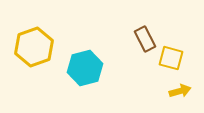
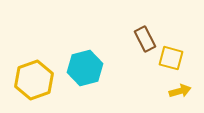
yellow hexagon: moved 33 px down
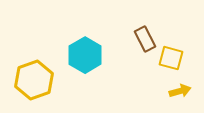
cyan hexagon: moved 13 px up; rotated 16 degrees counterclockwise
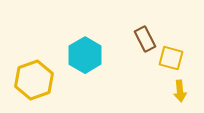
yellow arrow: rotated 100 degrees clockwise
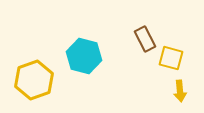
cyan hexagon: moved 1 px left, 1 px down; rotated 16 degrees counterclockwise
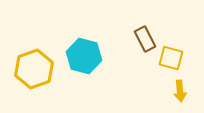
yellow hexagon: moved 11 px up
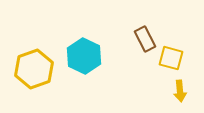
cyan hexagon: rotated 12 degrees clockwise
